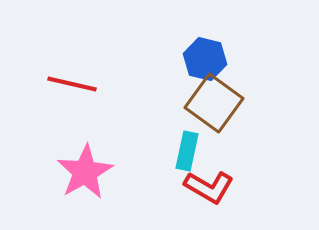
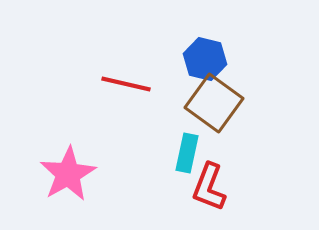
red line: moved 54 px right
cyan rectangle: moved 2 px down
pink star: moved 17 px left, 2 px down
red L-shape: rotated 81 degrees clockwise
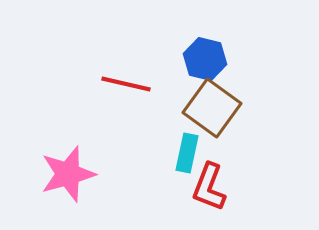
brown square: moved 2 px left, 5 px down
pink star: rotated 14 degrees clockwise
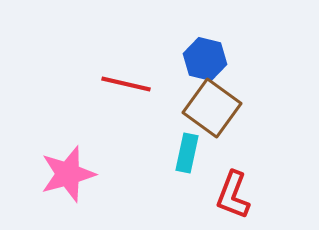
red L-shape: moved 24 px right, 8 px down
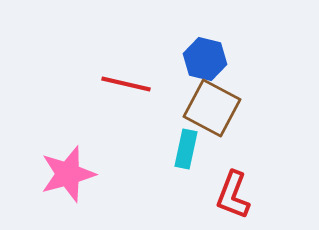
brown square: rotated 8 degrees counterclockwise
cyan rectangle: moved 1 px left, 4 px up
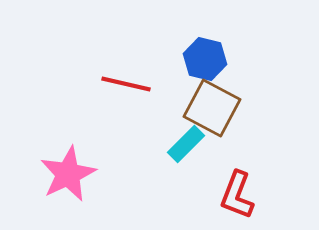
cyan rectangle: moved 5 px up; rotated 33 degrees clockwise
pink star: rotated 10 degrees counterclockwise
red L-shape: moved 4 px right
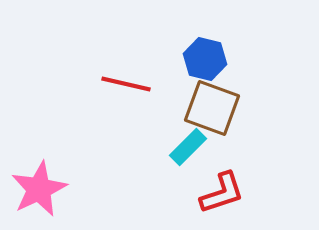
brown square: rotated 8 degrees counterclockwise
cyan rectangle: moved 2 px right, 3 px down
pink star: moved 29 px left, 15 px down
red L-shape: moved 15 px left, 2 px up; rotated 129 degrees counterclockwise
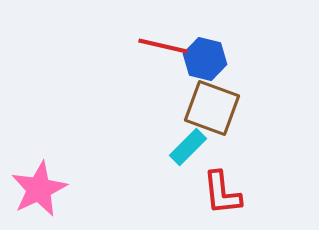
red line: moved 37 px right, 38 px up
red L-shape: rotated 102 degrees clockwise
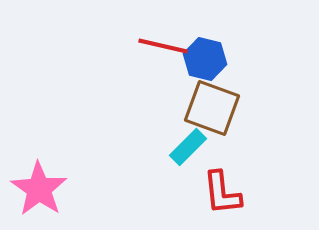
pink star: rotated 12 degrees counterclockwise
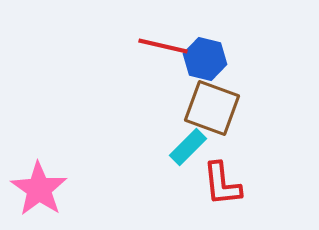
red L-shape: moved 9 px up
